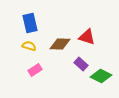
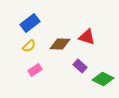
blue rectangle: rotated 66 degrees clockwise
yellow semicircle: rotated 120 degrees clockwise
purple rectangle: moved 1 px left, 2 px down
green diamond: moved 2 px right, 3 px down
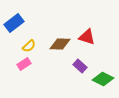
blue rectangle: moved 16 px left
pink rectangle: moved 11 px left, 6 px up
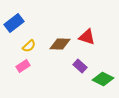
pink rectangle: moved 1 px left, 2 px down
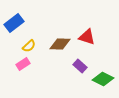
pink rectangle: moved 2 px up
